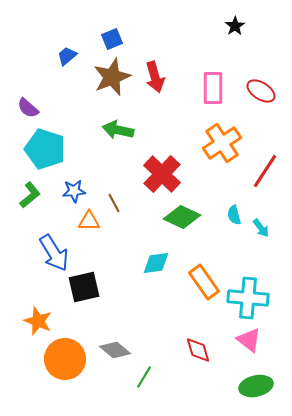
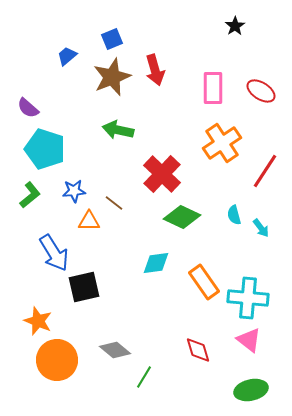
red arrow: moved 7 px up
brown line: rotated 24 degrees counterclockwise
orange circle: moved 8 px left, 1 px down
green ellipse: moved 5 px left, 4 px down
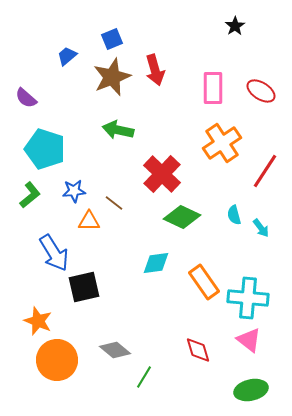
purple semicircle: moved 2 px left, 10 px up
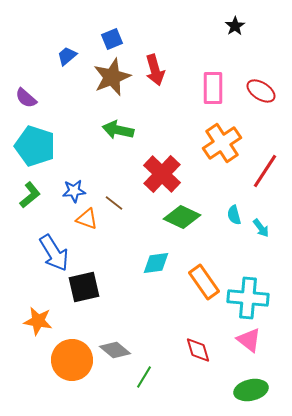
cyan pentagon: moved 10 px left, 3 px up
orange triangle: moved 2 px left, 2 px up; rotated 20 degrees clockwise
orange star: rotated 12 degrees counterclockwise
orange circle: moved 15 px right
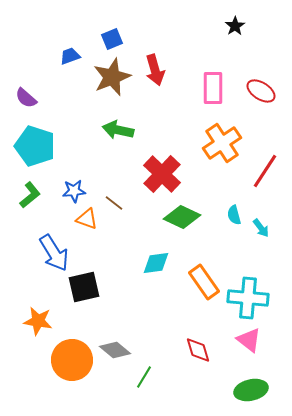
blue trapezoid: moved 3 px right; rotated 20 degrees clockwise
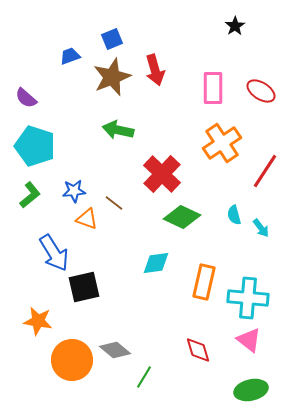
orange rectangle: rotated 48 degrees clockwise
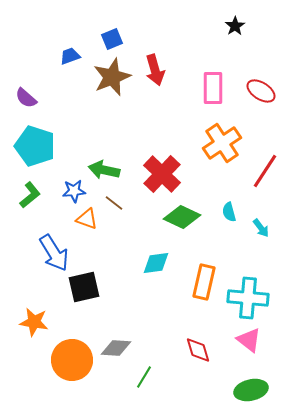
green arrow: moved 14 px left, 40 px down
cyan semicircle: moved 5 px left, 3 px up
orange star: moved 4 px left, 1 px down
gray diamond: moved 1 px right, 2 px up; rotated 36 degrees counterclockwise
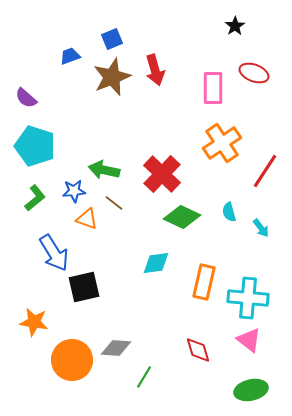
red ellipse: moved 7 px left, 18 px up; rotated 12 degrees counterclockwise
green L-shape: moved 5 px right, 3 px down
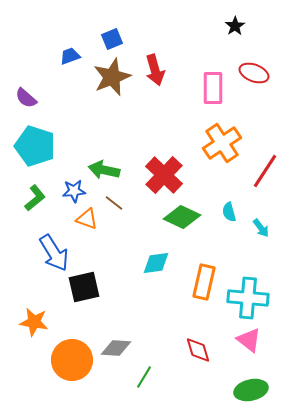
red cross: moved 2 px right, 1 px down
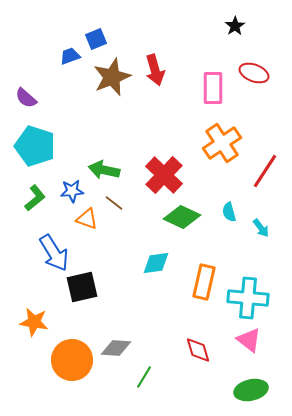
blue square: moved 16 px left
blue star: moved 2 px left
black square: moved 2 px left
